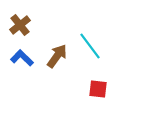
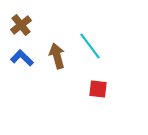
brown cross: moved 1 px right
brown arrow: rotated 50 degrees counterclockwise
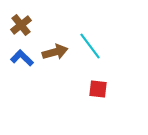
brown arrow: moved 2 px left, 4 px up; rotated 90 degrees clockwise
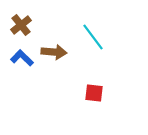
cyan line: moved 3 px right, 9 px up
brown arrow: moved 1 px left; rotated 20 degrees clockwise
red square: moved 4 px left, 4 px down
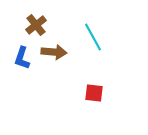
brown cross: moved 15 px right
cyan line: rotated 8 degrees clockwise
blue L-shape: rotated 115 degrees counterclockwise
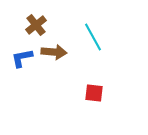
blue L-shape: rotated 60 degrees clockwise
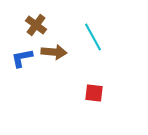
brown cross: rotated 15 degrees counterclockwise
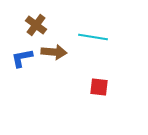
cyan line: rotated 52 degrees counterclockwise
red square: moved 5 px right, 6 px up
